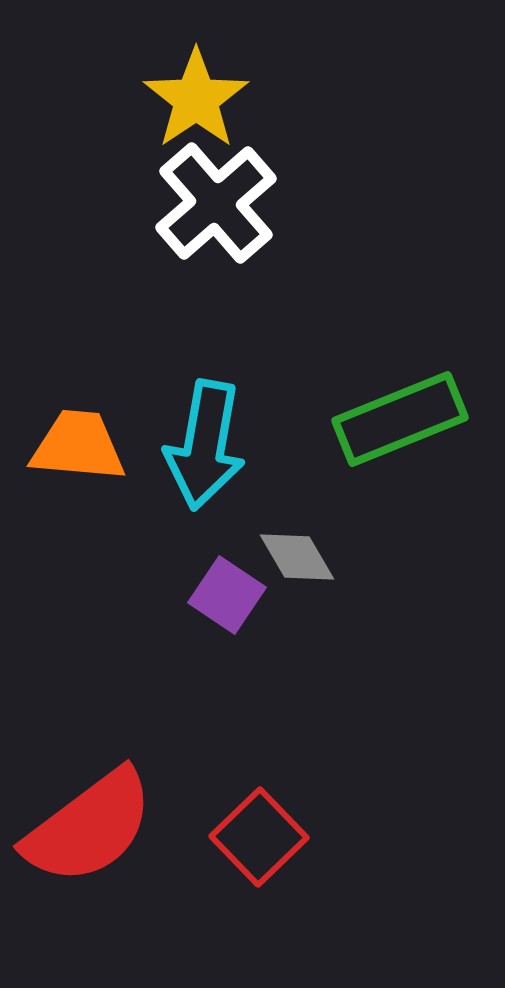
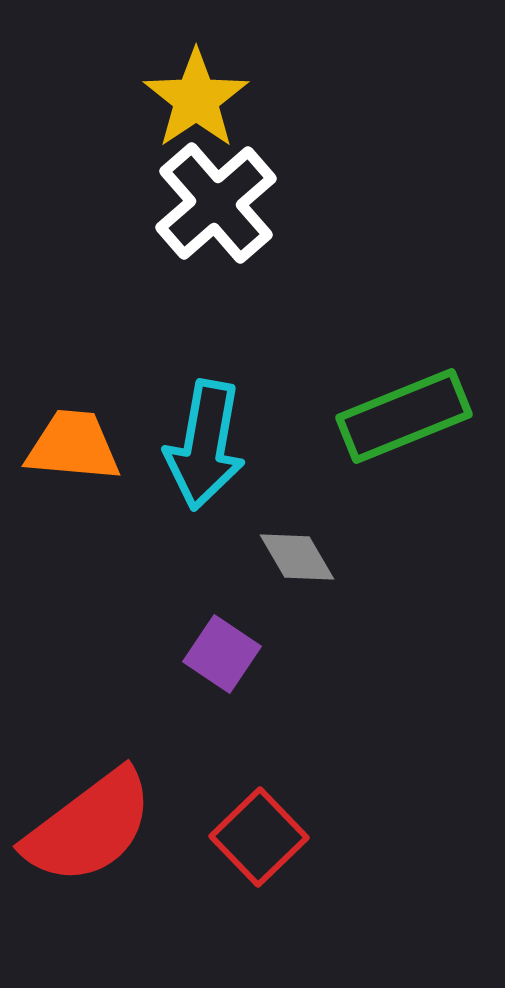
green rectangle: moved 4 px right, 3 px up
orange trapezoid: moved 5 px left
purple square: moved 5 px left, 59 px down
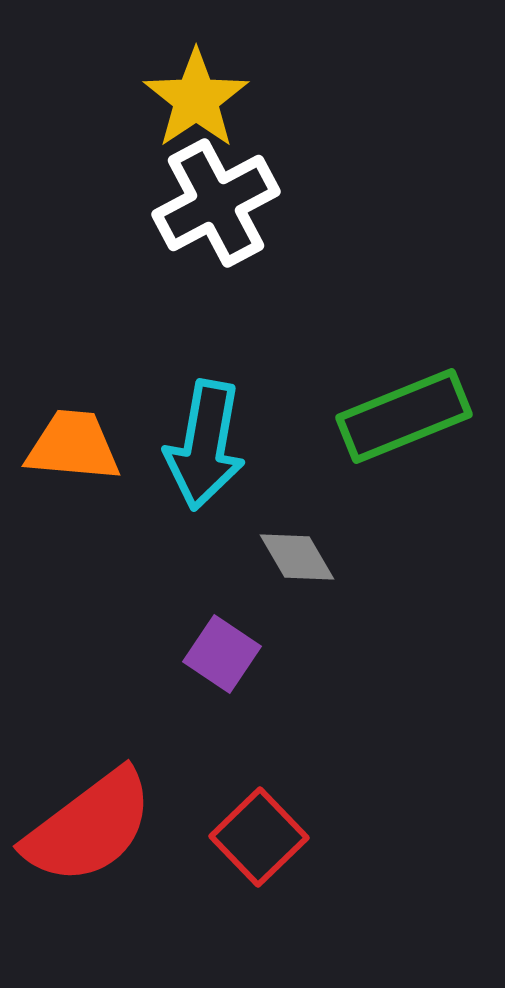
white cross: rotated 13 degrees clockwise
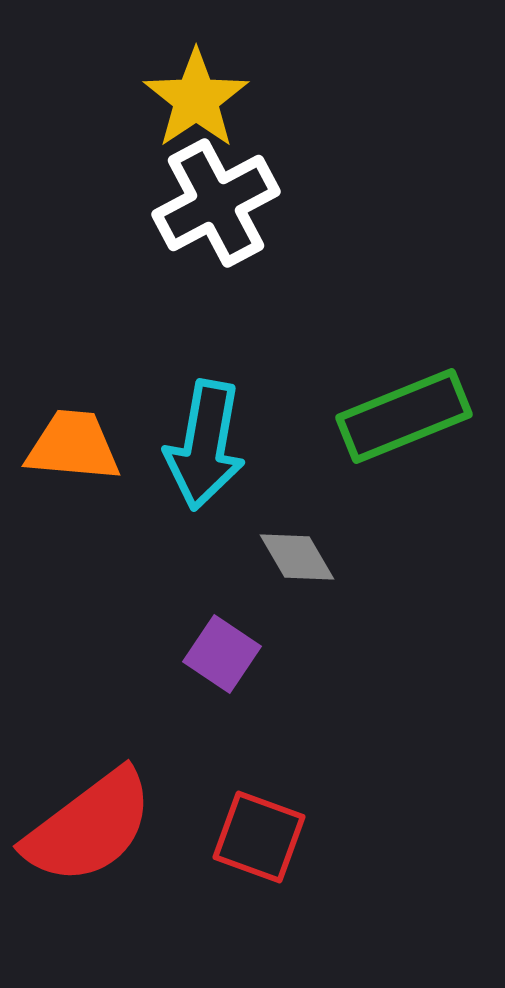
red square: rotated 26 degrees counterclockwise
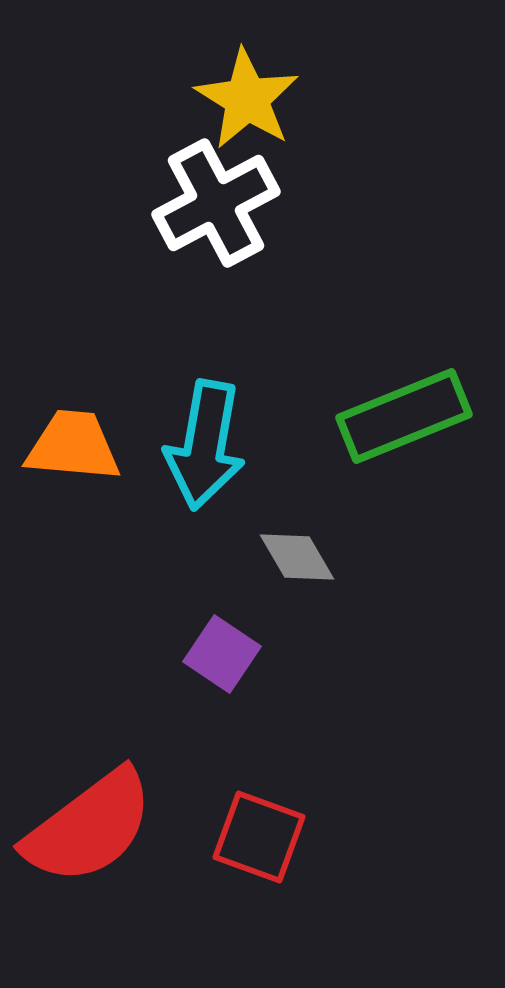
yellow star: moved 51 px right; rotated 6 degrees counterclockwise
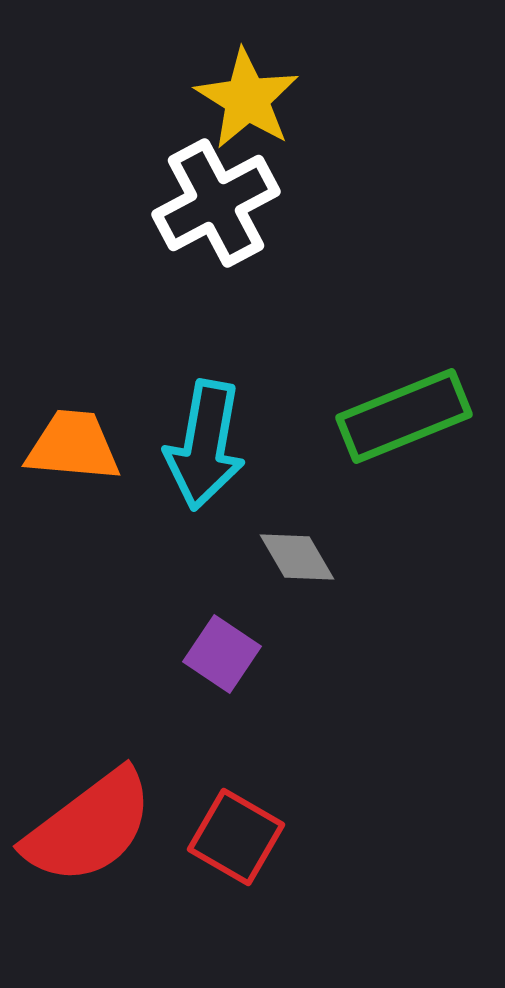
red square: moved 23 px left; rotated 10 degrees clockwise
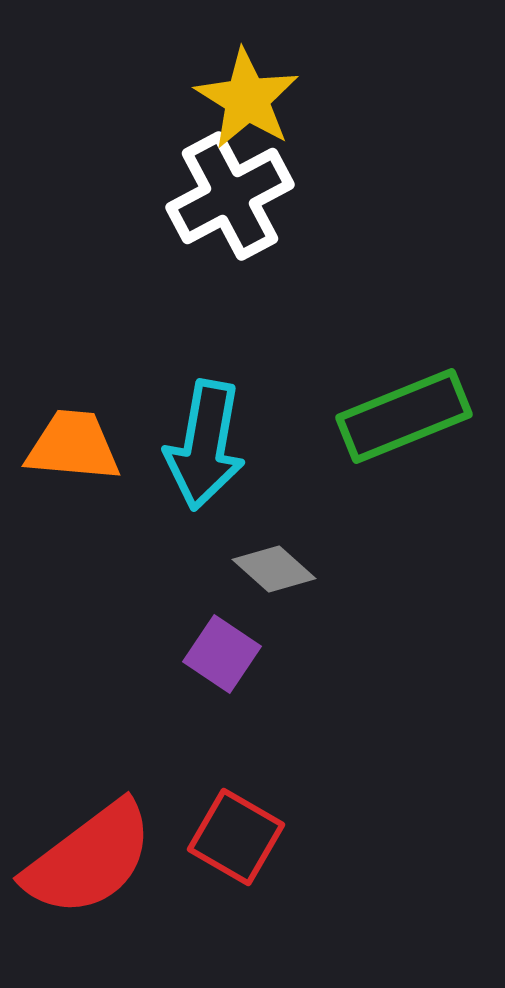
white cross: moved 14 px right, 7 px up
gray diamond: moved 23 px left, 12 px down; rotated 18 degrees counterclockwise
red semicircle: moved 32 px down
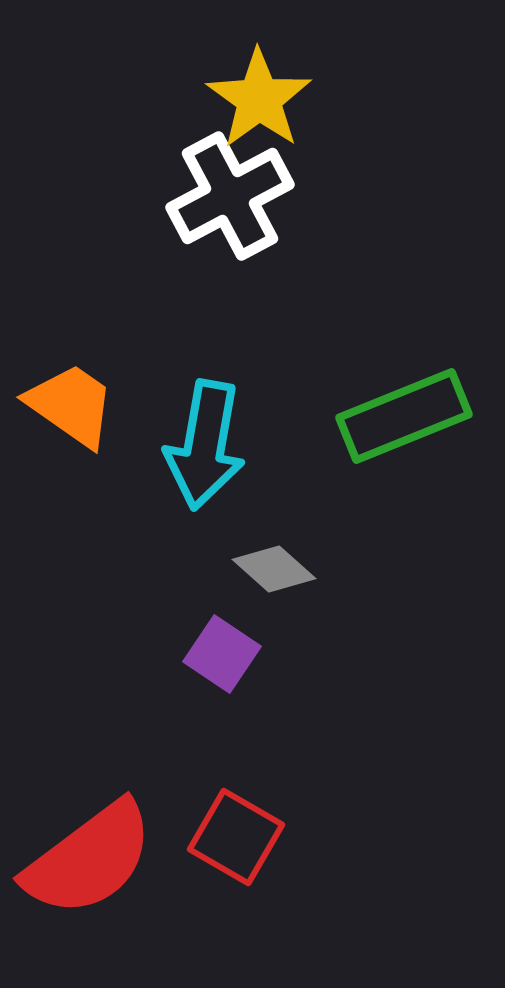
yellow star: moved 12 px right; rotated 4 degrees clockwise
orange trapezoid: moved 2 px left, 41 px up; rotated 30 degrees clockwise
